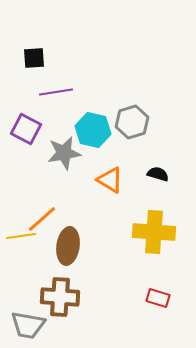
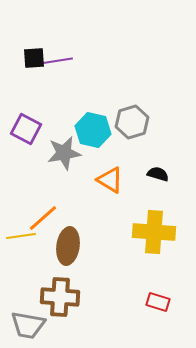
purple line: moved 31 px up
orange line: moved 1 px right, 1 px up
red rectangle: moved 4 px down
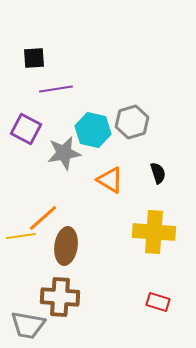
purple line: moved 28 px down
black semicircle: moved 1 px up; rotated 55 degrees clockwise
brown ellipse: moved 2 px left
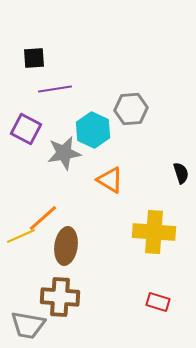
purple line: moved 1 px left
gray hexagon: moved 1 px left, 13 px up; rotated 12 degrees clockwise
cyan hexagon: rotated 12 degrees clockwise
black semicircle: moved 23 px right
yellow line: rotated 16 degrees counterclockwise
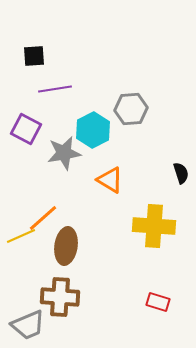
black square: moved 2 px up
cyan hexagon: rotated 8 degrees clockwise
yellow cross: moved 6 px up
gray trapezoid: rotated 33 degrees counterclockwise
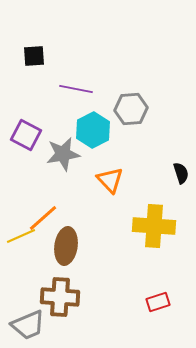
purple line: moved 21 px right; rotated 20 degrees clockwise
purple square: moved 6 px down
gray star: moved 1 px left, 1 px down
orange triangle: rotated 16 degrees clockwise
red rectangle: rotated 35 degrees counterclockwise
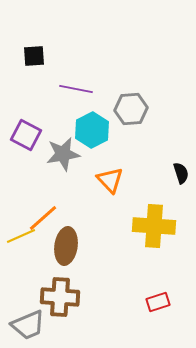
cyan hexagon: moved 1 px left
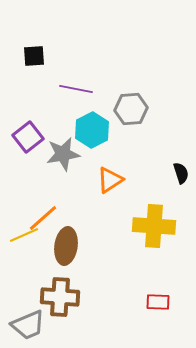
purple square: moved 2 px right, 2 px down; rotated 24 degrees clockwise
orange triangle: rotated 40 degrees clockwise
yellow line: moved 3 px right, 1 px up
red rectangle: rotated 20 degrees clockwise
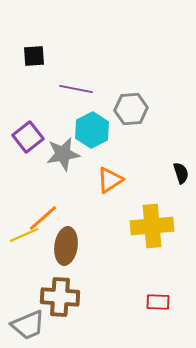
yellow cross: moved 2 px left; rotated 9 degrees counterclockwise
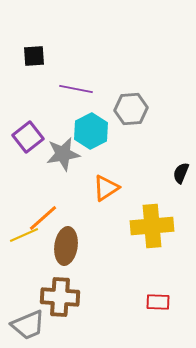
cyan hexagon: moved 1 px left, 1 px down
black semicircle: rotated 140 degrees counterclockwise
orange triangle: moved 4 px left, 8 px down
